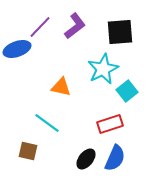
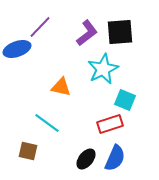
purple L-shape: moved 12 px right, 7 px down
cyan square: moved 2 px left, 9 px down; rotated 30 degrees counterclockwise
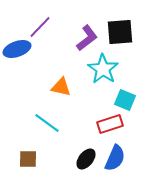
purple L-shape: moved 5 px down
cyan star: rotated 12 degrees counterclockwise
brown square: moved 8 px down; rotated 12 degrees counterclockwise
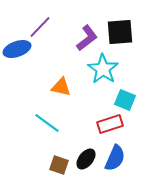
brown square: moved 31 px right, 6 px down; rotated 18 degrees clockwise
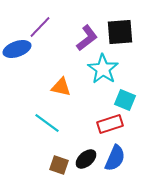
black ellipse: rotated 10 degrees clockwise
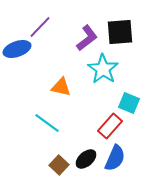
cyan square: moved 4 px right, 3 px down
red rectangle: moved 2 px down; rotated 30 degrees counterclockwise
brown square: rotated 24 degrees clockwise
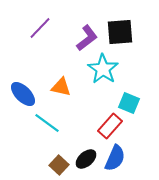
purple line: moved 1 px down
blue ellipse: moved 6 px right, 45 px down; rotated 64 degrees clockwise
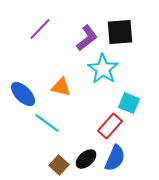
purple line: moved 1 px down
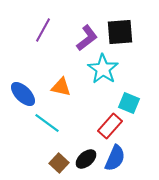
purple line: moved 3 px right, 1 px down; rotated 15 degrees counterclockwise
brown square: moved 2 px up
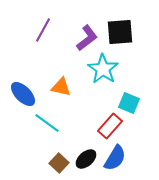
blue semicircle: rotated 8 degrees clockwise
